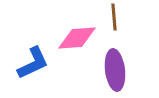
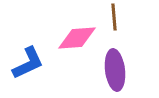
blue L-shape: moved 5 px left
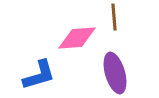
blue L-shape: moved 11 px right, 12 px down; rotated 9 degrees clockwise
purple ellipse: moved 3 px down; rotated 9 degrees counterclockwise
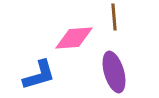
pink diamond: moved 3 px left
purple ellipse: moved 1 px left, 1 px up
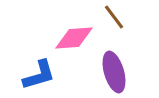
brown line: rotated 32 degrees counterclockwise
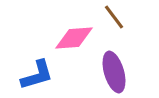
blue L-shape: moved 2 px left
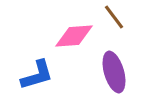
pink diamond: moved 2 px up
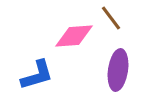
brown line: moved 3 px left, 1 px down
purple ellipse: moved 4 px right, 2 px up; rotated 24 degrees clockwise
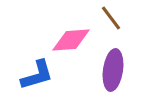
pink diamond: moved 3 px left, 4 px down
purple ellipse: moved 5 px left
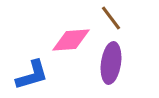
purple ellipse: moved 2 px left, 7 px up
blue L-shape: moved 5 px left
